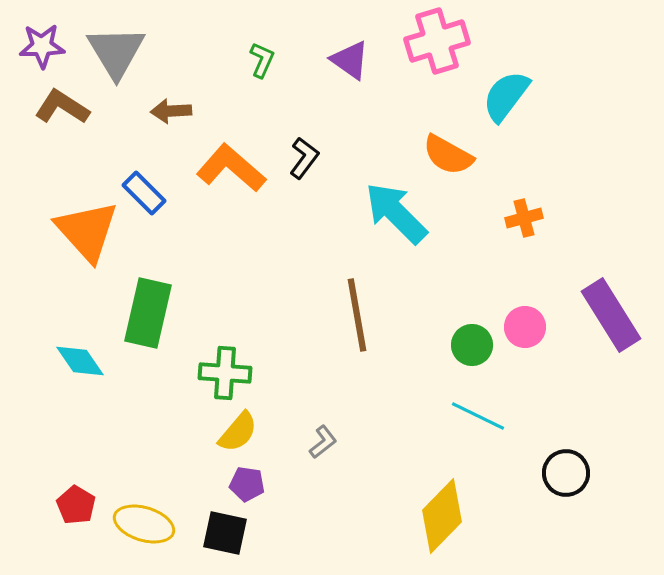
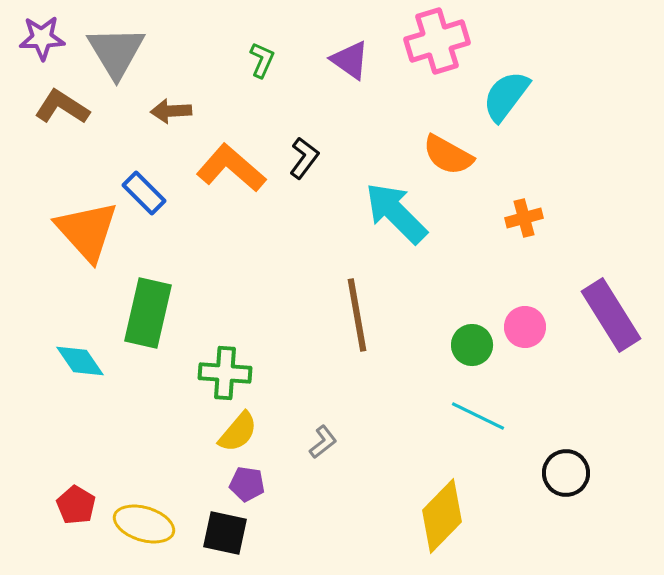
purple star: moved 8 px up
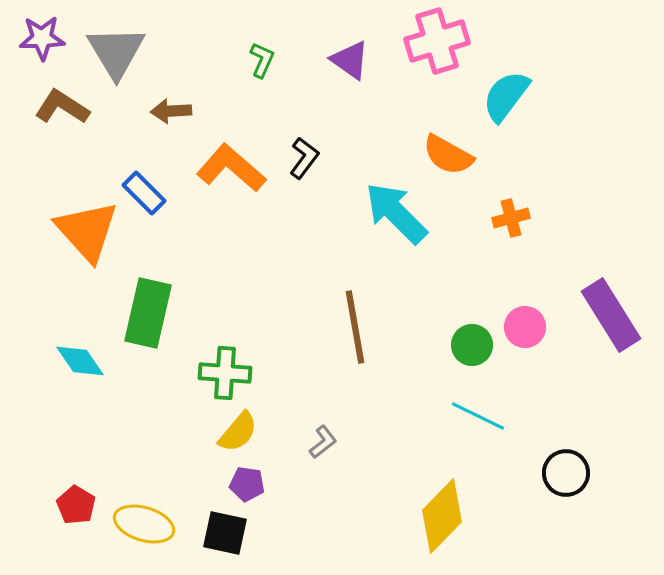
orange cross: moved 13 px left
brown line: moved 2 px left, 12 px down
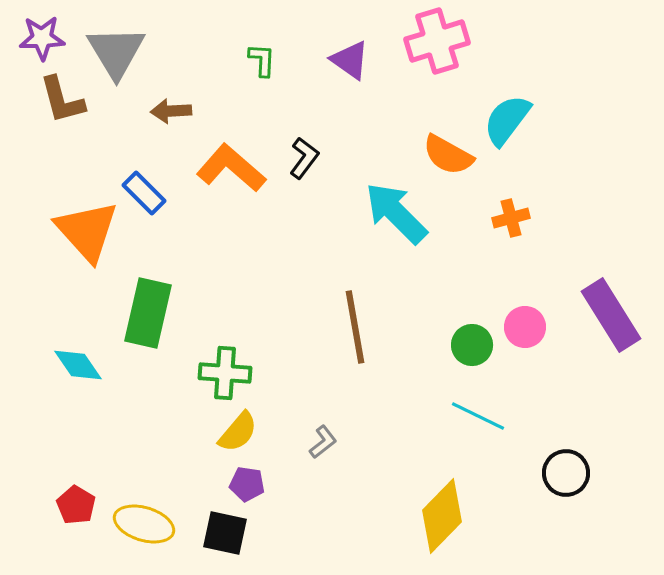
green L-shape: rotated 21 degrees counterclockwise
cyan semicircle: moved 1 px right, 24 px down
brown L-shape: moved 7 px up; rotated 138 degrees counterclockwise
cyan diamond: moved 2 px left, 4 px down
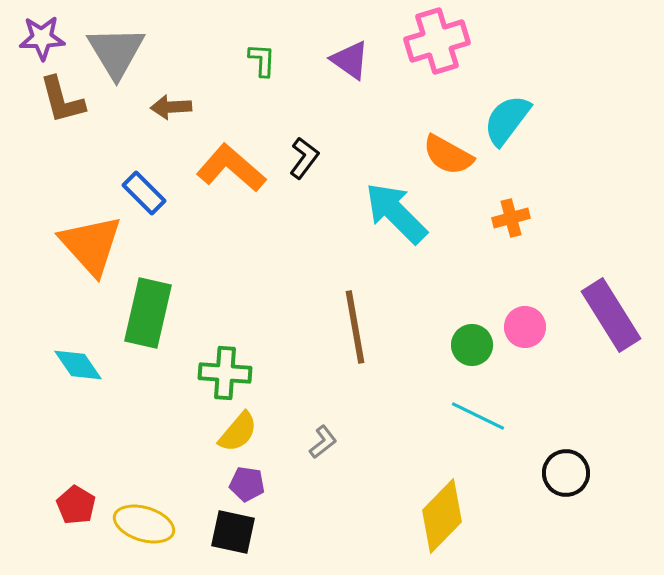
brown arrow: moved 4 px up
orange triangle: moved 4 px right, 14 px down
black square: moved 8 px right, 1 px up
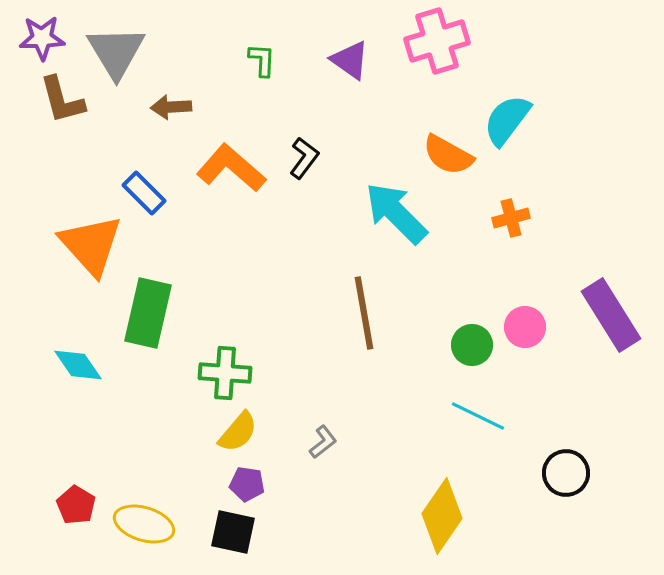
brown line: moved 9 px right, 14 px up
yellow diamond: rotated 10 degrees counterclockwise
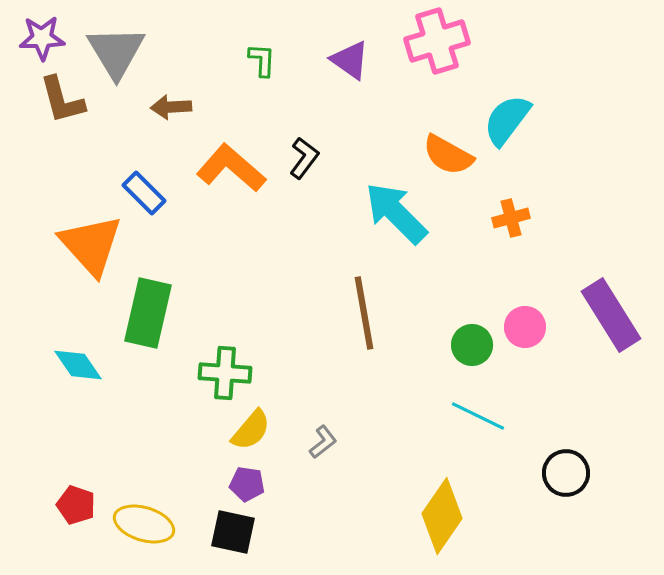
yellow semicircle: moved 13 px right, 2 px up
red pentagon: rotated 12 degrees counterclockwise
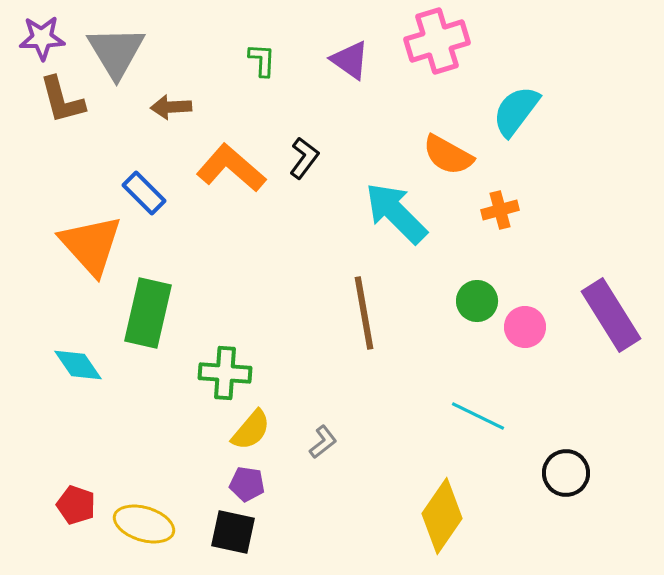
cyan semicircle: moved 9 px right, 9 px up
orange cross: moved 11 px left, 8 px up
green circle: moved 5 px right, 44 px up
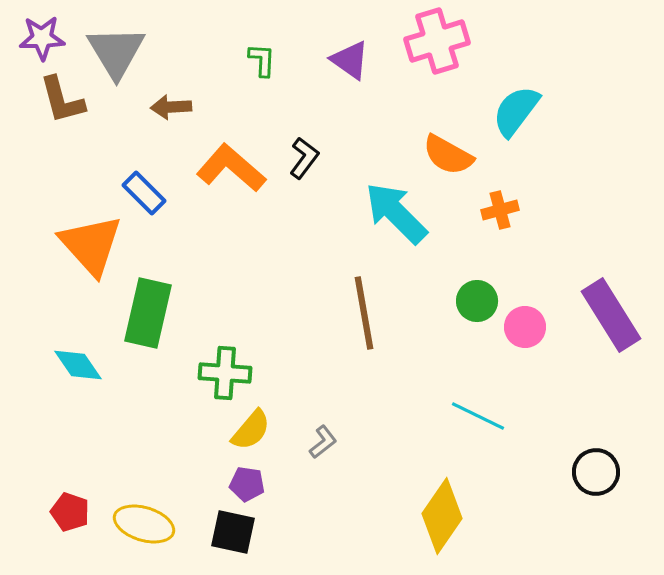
black circle: moved 30 px right, 1 px up
red pentagon: moved 6 px left, 7 px down
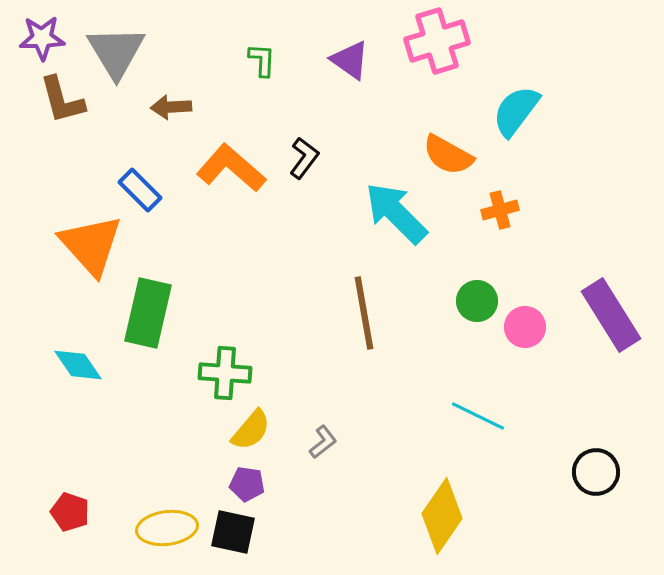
blue rectangle: moved 4 px left, 3 px up
yellow ellipse: moved 23 px right, 4 px down; rotated 24 degrees counterclockwise
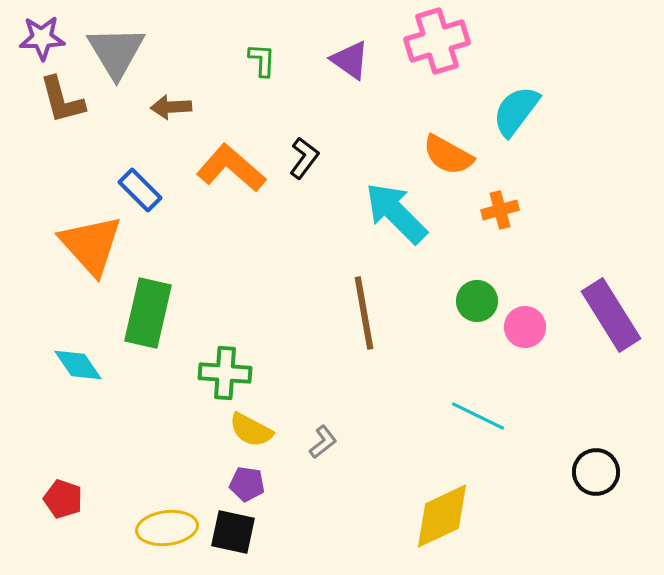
yellow semicircle: rotated 78 degrees clockwise
red pentagon: moved 7 px left, 13 px up
yellow diamond: rotated 30 degrees clockwise
